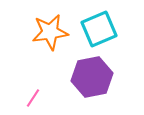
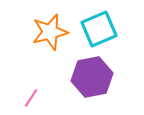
orange star: rotated 6 degrees counterclockwise
pink line: moved 2 px left
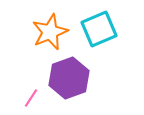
orange star: rotated 9 degrees counterclockwise
purple hexagon: moved 23 px left, 1 px down; rotated 9 degrees counterclockwise
